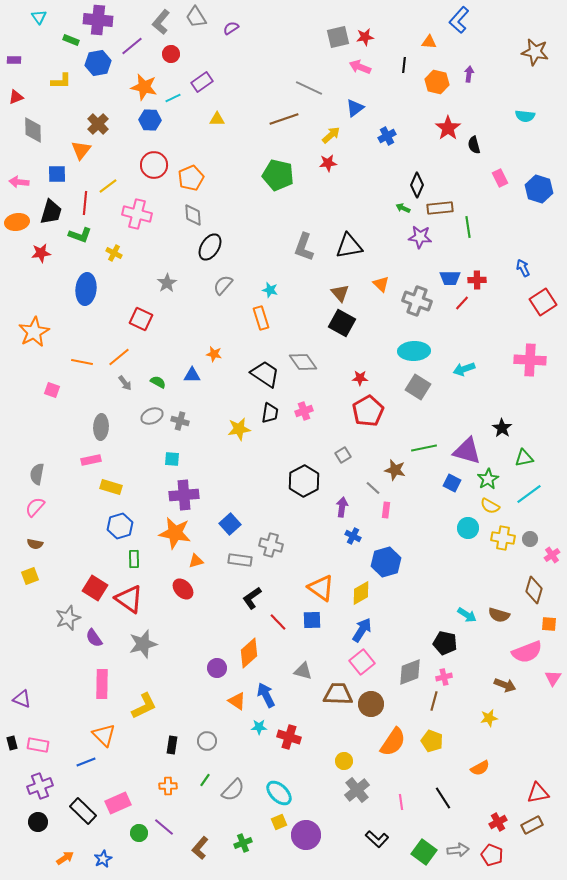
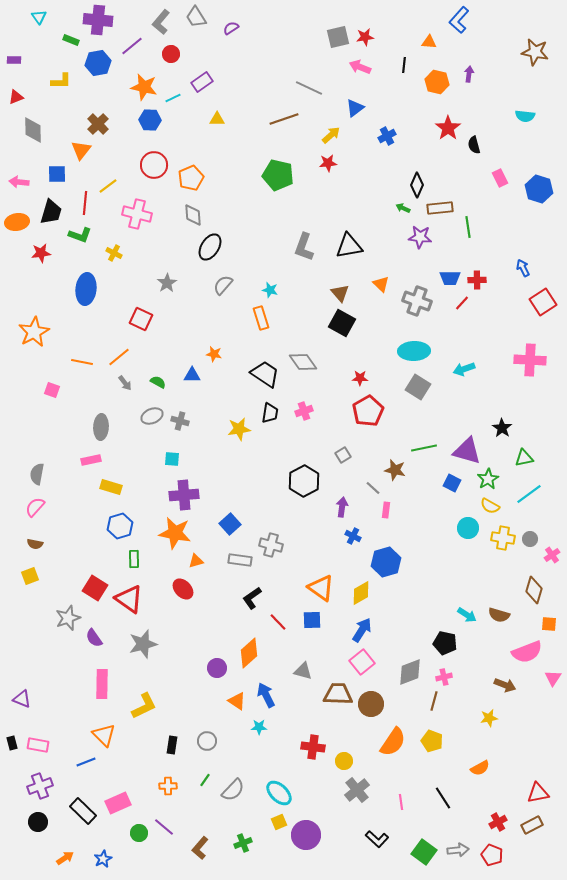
red cross at (289, 737): moved 24 px right, 10 px down; rotated 10 degrees counterclockwise
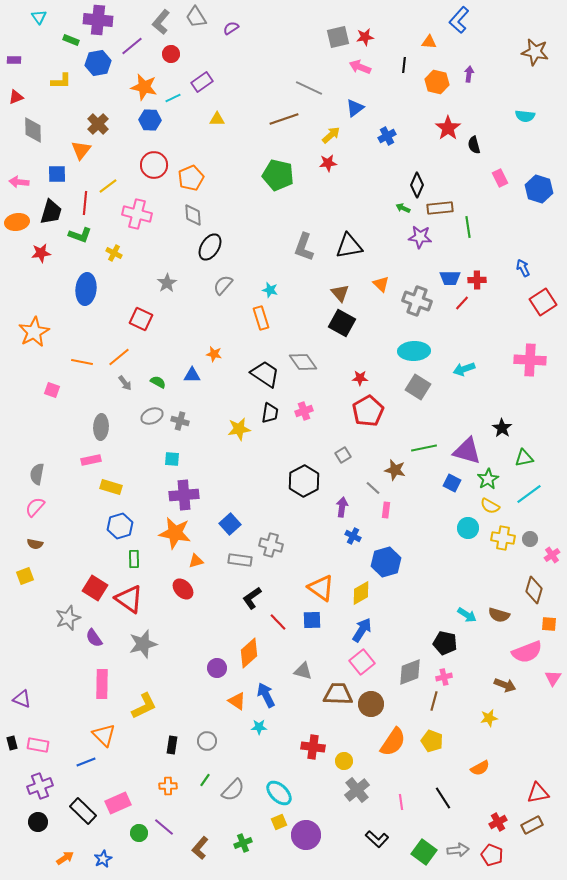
yellow square at (30, 576): moved 5 px left
